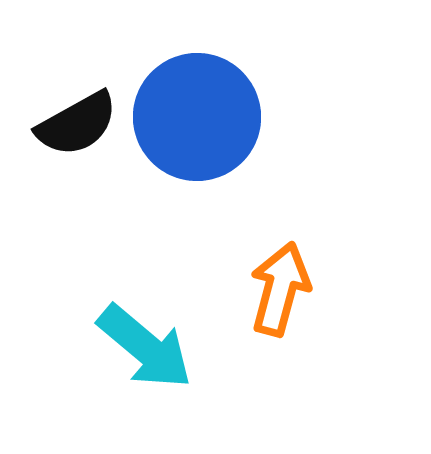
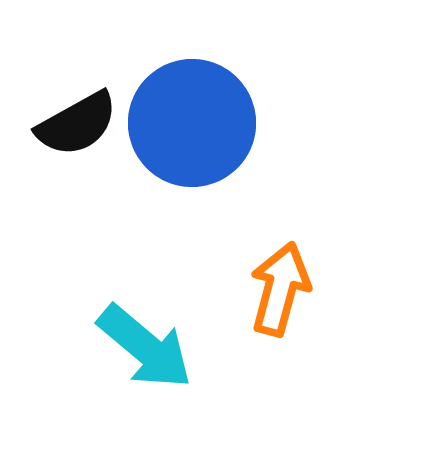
blue circle: moved 5 px left, 6 px down
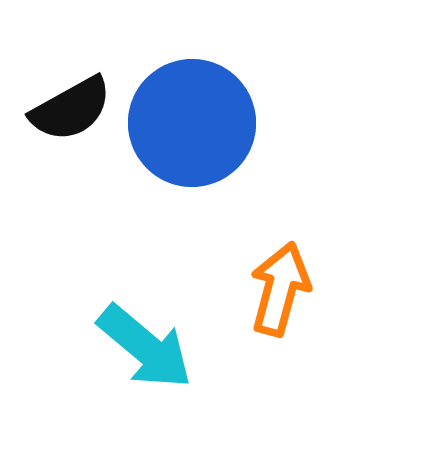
black semicircle: moved 6 px left, 15 px up
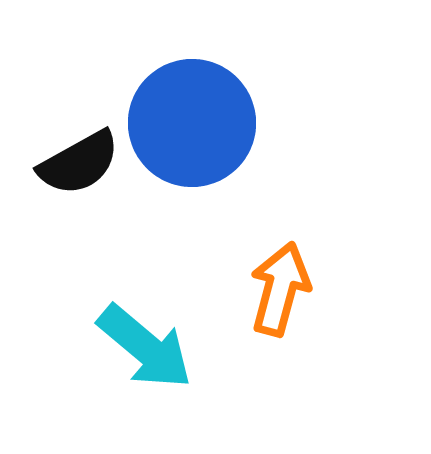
black semicircle: moved 8 px right, 54 px down
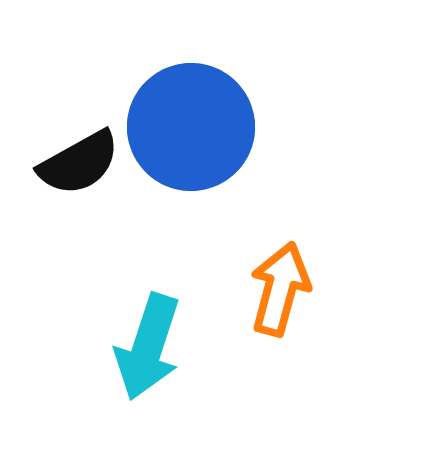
blue circle: moved 1 px left, 4 px down
cyan arrow: moved 3 px right; rotated 68 degrees clockwise
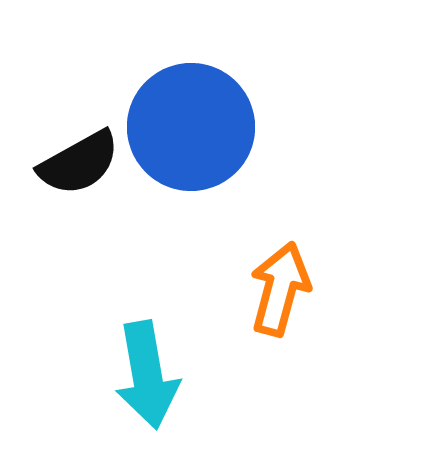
cyan arrow: moved 1 px left, 28 px down; rotated 28 degrees counterclockwise
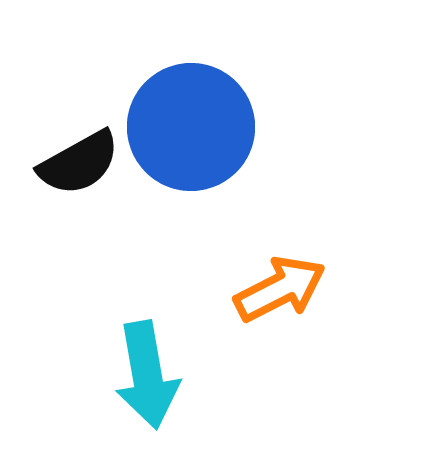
orange arrow: rotated 48 degrees clockwise
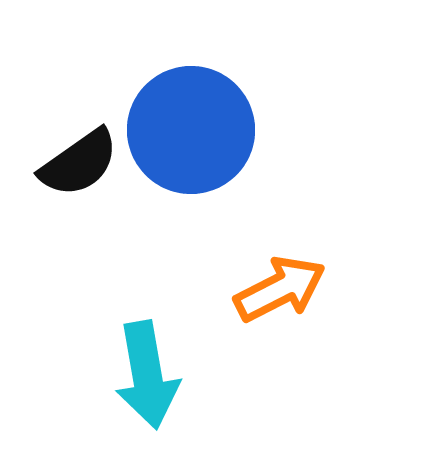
blue circle: moved 3 px down
black semicircle: rotated 6 degrees counterclockwise
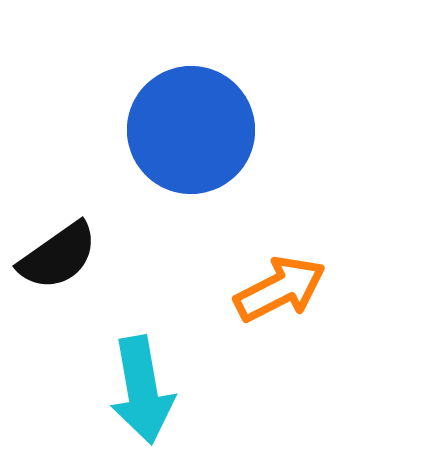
black semicircle: moved 21 px left, 93 px down
cyan arrow: moved 5 px left, 15 px down
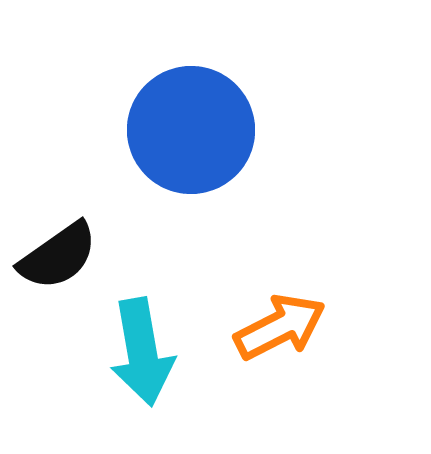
orange arrow: moved 38 px down
cyan arrow: moved 38 px up
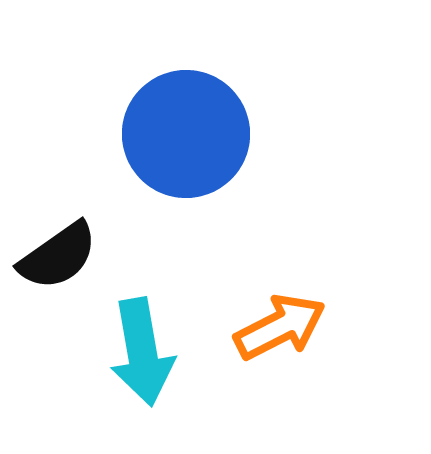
blue circle: moved 5 px left, 4 px down
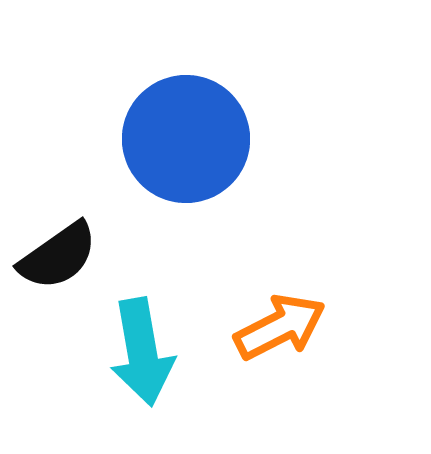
blue circle: moved 5 px down
